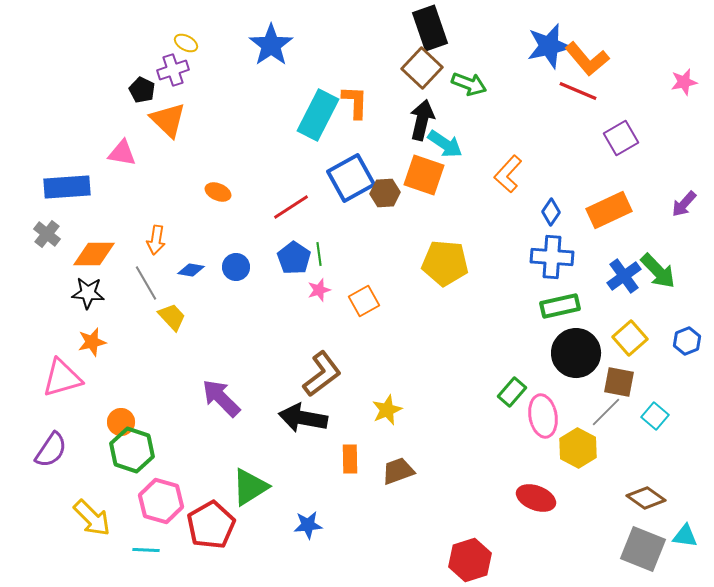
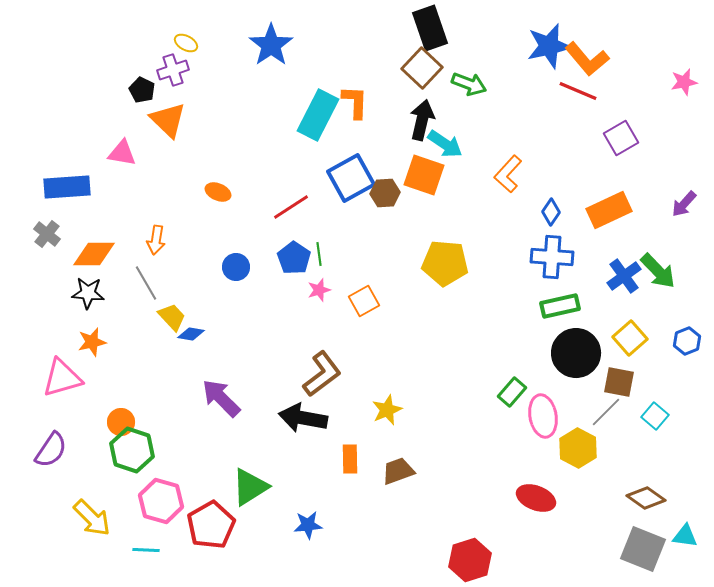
blue diamond at (191, 270): moved 64 px down
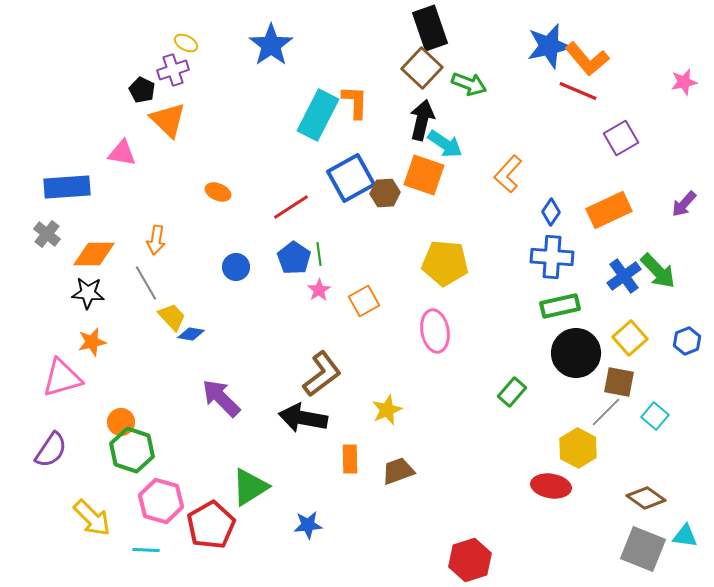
pink star at (319, 290): rotated 15 degrees counterclockwise
pink ellipse at (543, 416): moved 108 px left, 85 px up
red ellipse at (536, 498): moved 15 px right, 12 px up; rotated 12 degrees counterclockwise
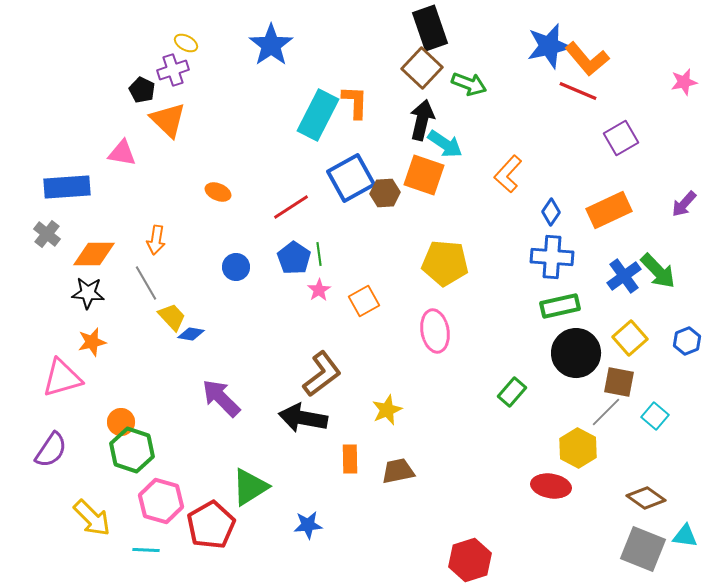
brown trapezoid at (398, 471): rotated 8 degrees clockwise
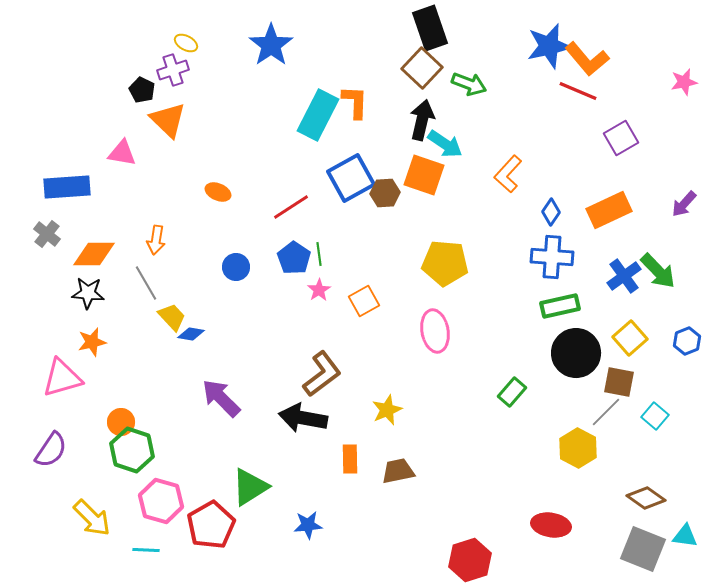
red ellipse at (551, 486): moved 39 px down
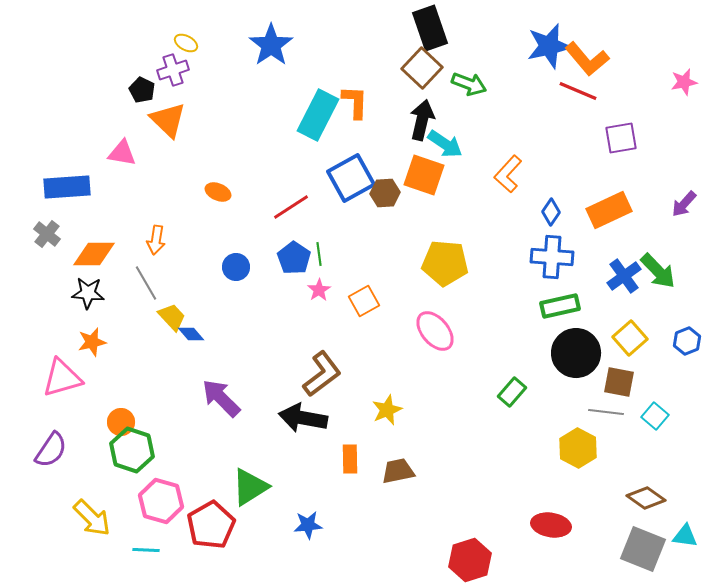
purple square at (621, 138): rotated 20 degrees clockwise
pink ellipse at (435, 331): rotated 30 degrees counterclockwise
blue diamond at (191, 334): rotated 40 degrees clockwise
gray line at (606, 412): rotated 52 degrees clockwise
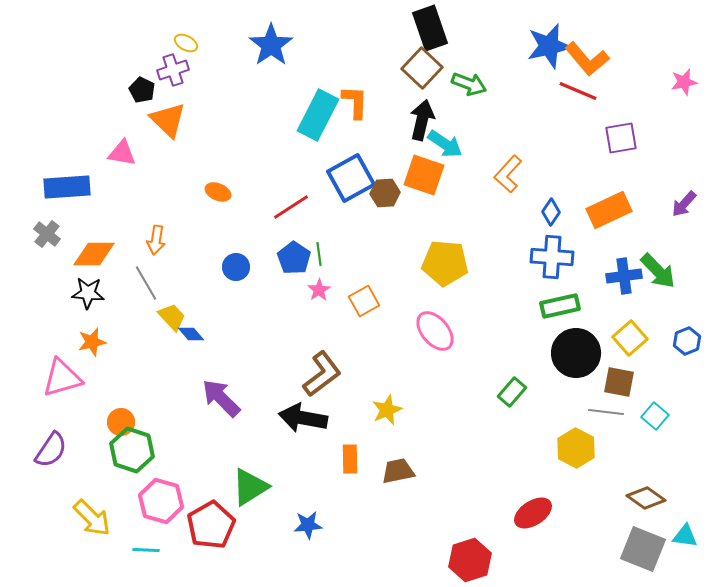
blue cross at (624, 276): rotated 28 degrees clockwise
yellow hexagon at (578, 448): moved 2 px left
red ellipse at (551, 525): moved 18 px left, 12 px up; rotated 42 degrees counterclockwise
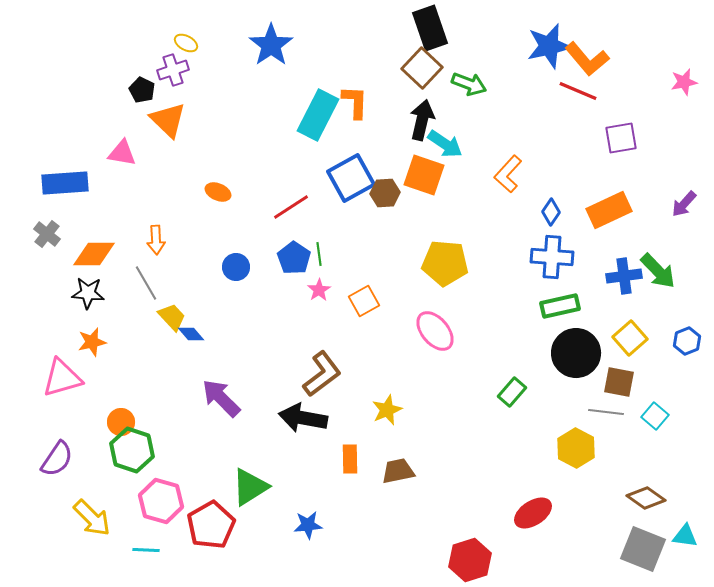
blue rectangle at (67, 187): moved 2 px left, 4 px up
orange arrow at (156, 240): rotated 12 degrees counterclockwise
purple semicircle at (51, 450): moved 6 px right, 9 px down
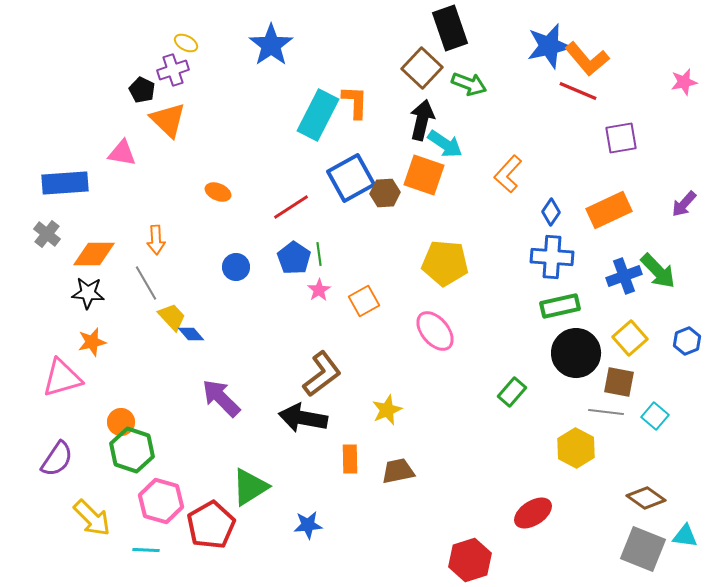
black rectangle at (430, 28): moved 20 px right
blue cross at (624, 276): rotated 12 degrees counterclockwise
